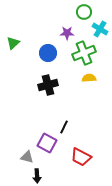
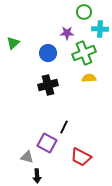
cyan cross: rotated 28 degrees counterclockwise
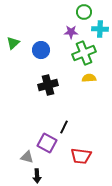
purple star: moved 4 px right, 1 px up
blue circle: moved 7 px left, 3 px up
red trapezoid: moved 1 px up; rotated 20 degrees counterclockwise
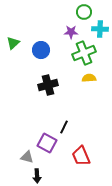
red trapezoid: rotated 60 degrees clockwise
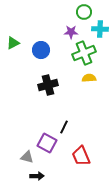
green triangle: rotated 16 degrees clockwise
black arrow: rotated 88 degrees counterclockwise
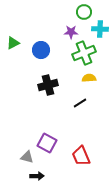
black line: moved 16 px right, 24 px up; rotated 32 degrees clockwise
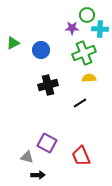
green circle: moved 3 px right, 3 px down
purple star: moved 1 px right, 4 px up
black arrow: moved 1 px right, 1 px up
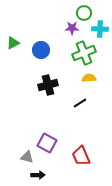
green circle: moved 3 px left, 2 px up
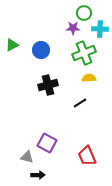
purple star: moved 1 px right
green triangle: moved 1 px left, 2 px down
red trapezoid: moved 6 px right
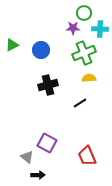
gray triangle: rotated 24 degrees clockwise
